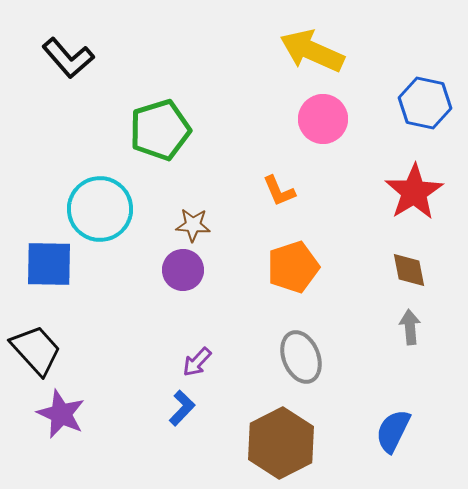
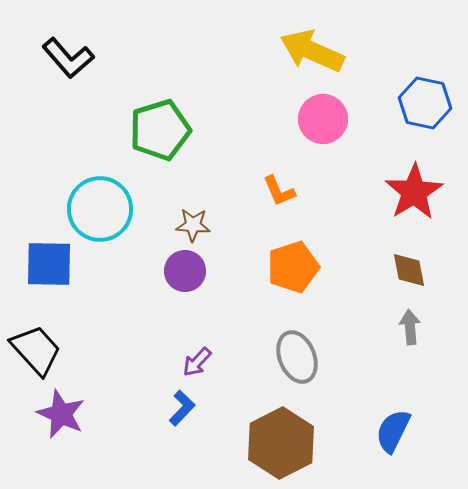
purple circle: moved 2 px right, 1 px down
gray ellipse: moved 4 px left
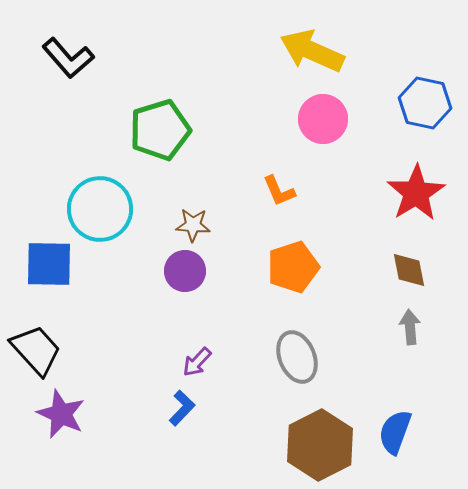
red star: moved 2 px right, 1 px down
blue semicircle: moved 2 px right, 1 px down; rotated 6 degrees counterclockwise
brown hexagon: moved 39 px right, 2 px down
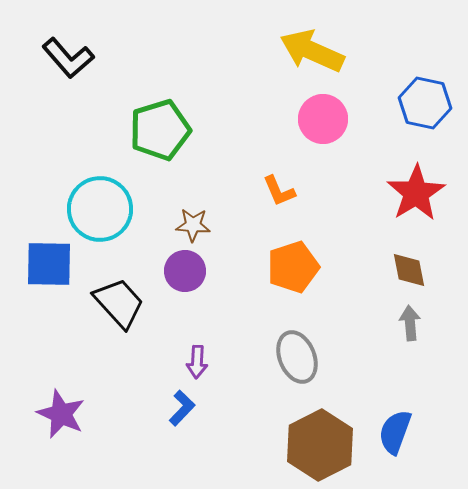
gray arrow: moved 4 px up
black trapezoid: moved 83 px right, 47 px up
purple arrow: rotated 40 degrees counterclockwise
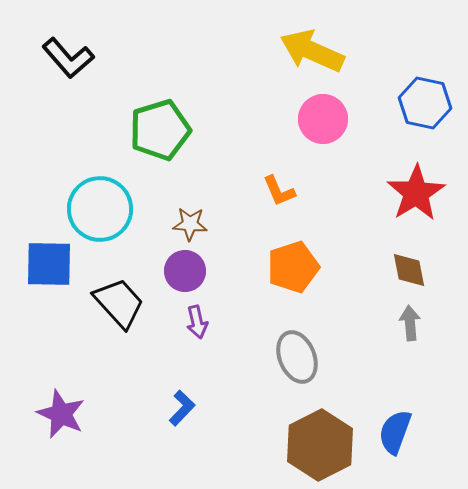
brown star: moved 3 px left, 1 px up
purple arrow: moved 40 px up; rotated 16 degrees counterclockwise
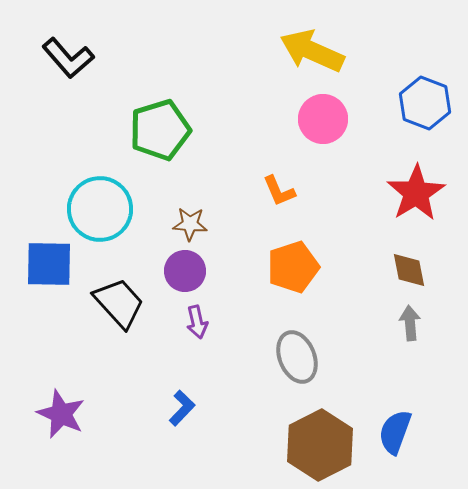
blue hexagon: rotated 9 degrees clockwise
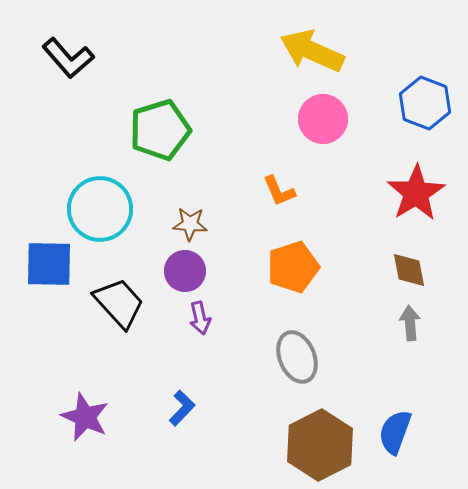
purple arrow: moved 3 px right, 4 px up
purple star: moved 24 px right, 3 px down
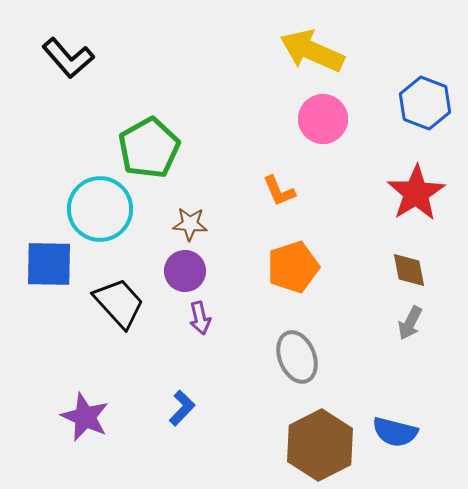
green pentagon: moved 11 px left, 18 px down; rotated 12 degrees counterclockwise
gray arrow: rotated 148 degrees counterclockwise
blue semicircle: rotated 96 degrees counterclockwise
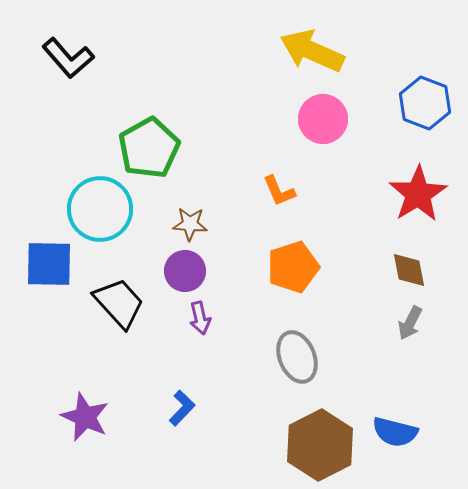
red star: moved 2 px right, 1 px down
